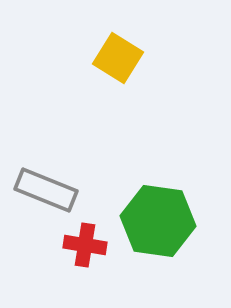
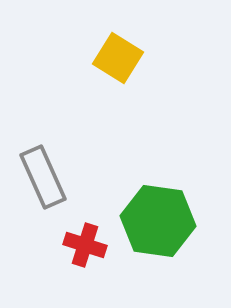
gray rectangle: moved 3 px left, 13 px up; rotated 44 degrees clockwise
red cross: rotated 9 degrees clockwise
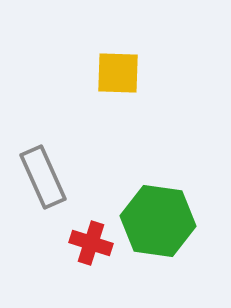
yellow square: moved 15 px down; rotated 30 degrees counterclockwise
red cross: moved 6 px right, 2 px up
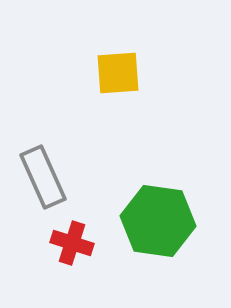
yellow square: rotated 6 degrees counterclockwise
red cross: moved 19 px left
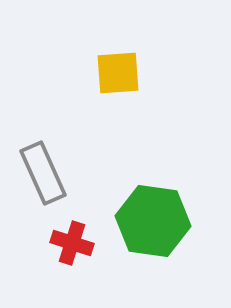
gray rectangle: moved 4 px up
green hexagon: moved 5 px left
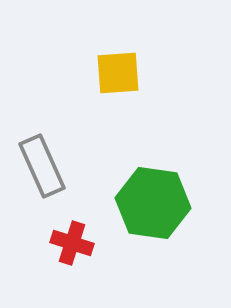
gray rectangle: moved 1 px left, 7 px up
green hexagon: moved 18 px up
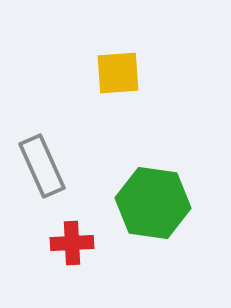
red cross: rotated 21 degrees counterclockwise
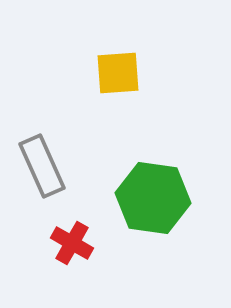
green hexagon: moved 5 px up
red cross: rotated 33 degrees clockwise
